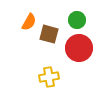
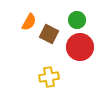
brown square: rotated 12 degrees clockwise
red circle: moved 1 px right, 1 px up
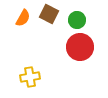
orange semicircle: moved 6 px left, 4 px up
brown square: moved 20 px up
yellow cross: moved 19 px left
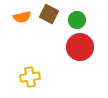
orange semicircle: moved 1 px left, 1 px up; rotated 48 degrees clockwise
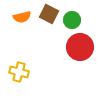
green circle: moved 5 px left
yellow cross: moved 11 px left, 5 px up; rotated 24 degrees clockwise
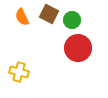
orange semicircle: rotated 78 degrees clockwise
red circle: moved 2 px left, 1 px down
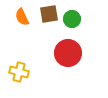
brown square: rotated 36 degrees counterclockwise
green circle: moved 1 px up
red circle: moved 10 px left, 5 px down
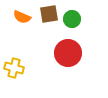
orange semicircle: rotated 42 degrees counterclockwise
yellow cross: moved 5 px left, 4 px up
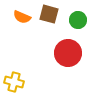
brown square: rotated 24 degrees clockwise
green circle: moved 6 px right, 1 px down
yellow cross: moved 14 px down
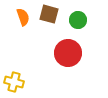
orange semicircle: moved 1 px right; rotated 132 degrees counterclockwise
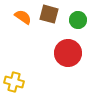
orange semicircle: rotated 36 degrees counterclockwise
